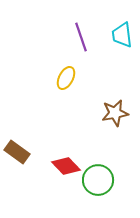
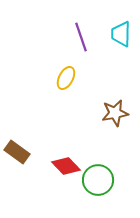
cyan trapezoid: moved 1 px left, 1 px up; rotated 8 degrees clockwise
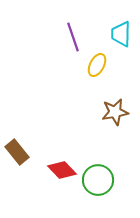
purple line: moved 8 px left
yellow ellipse: moved 31 px right, 13 px up
brown star: moved 1 px up
brown rectangle: rotated 15 degrees clockwise
red diamond: moved 4 px left, 4 px down
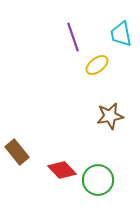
cyan trapezoid: rotated 12 degrees counterclockwise
yellow ellipse: rotated 25 degrees clockwise
brown star: moved 5 px left, 4 px down
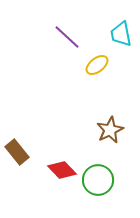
purple line: moved 6 px left; rotated 28 degrees counterclockwise
brown star: moved 14 px down; rotated 16 degrees counterclockwise
